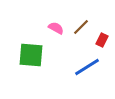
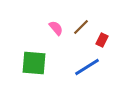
pink semicircle: rotated 21 degrees clockwise
green square: moved 3 px right, 8 px down
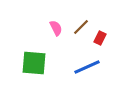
pink semicircle: rotated 14 degrees clockwise
red rectangle: moved 2 px left, 2 px up
blue line: rotated 8 degrees clockwise
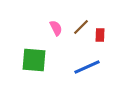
red rectangle: moved 3 px up; rotated 24 degrees counterclockwise
green square: moved 3 px up
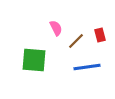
brown line: moved 5 px left, 14 px down
red rectangle: rotated 16 degrees counterclockwise
blue line: rotated 16 degrees clockwise
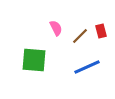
red rectangle: moved 1 px right, 4 px up
brown line: moved 4 px right, 5 px up
blue line: rotated 16 degrees counterclockwise
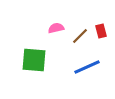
pink semicircle: rotated 77 degrees counterclockwise
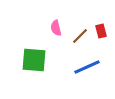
pink semicircle: rotated 91 degrees counterclockwise
